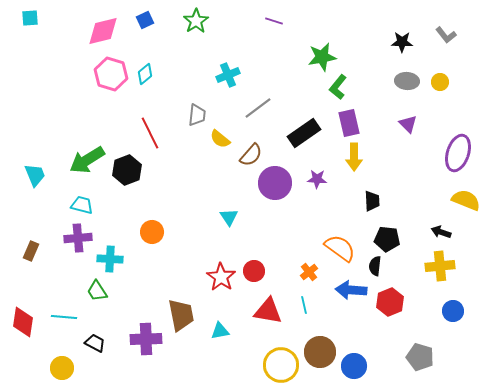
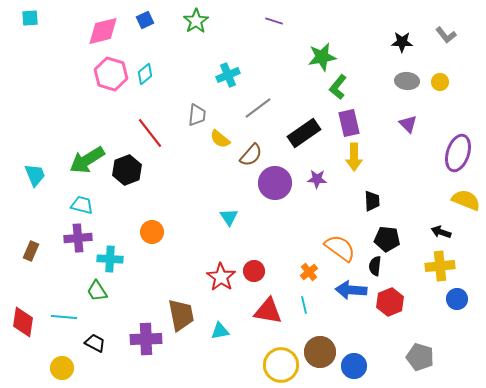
red line at (150, 133): rotated 12 degrees counterclockwise
blue circle at (453, 311): moved 4 px right, 12 px up
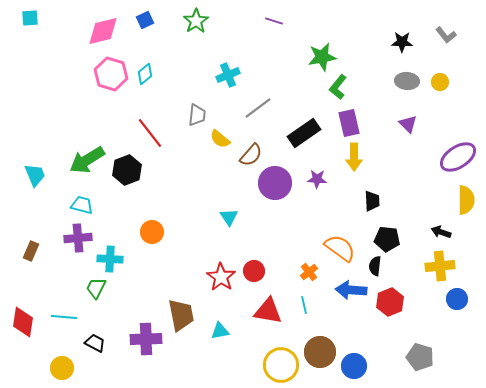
purple ellipse at (458, 153): moved 4 px down; rotated 39 degrees clockwise
yellow semicircle at (466, 200): rotated 68 degrees clockwise
green trapezoid at (97, 291): moved 1 px left, 3 px up; rotated 60 degrees clockwise
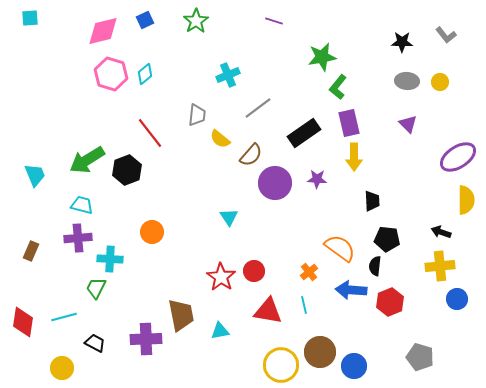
cyan line at (64, 317): rotated 20 degrees counterclockwise
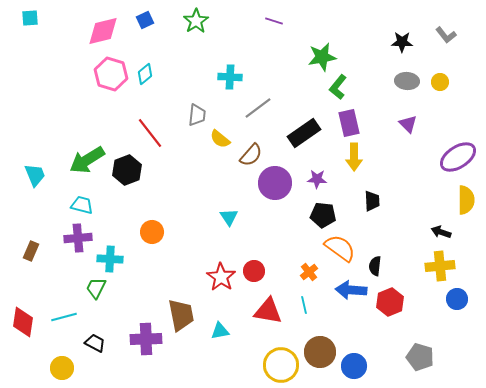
cyan cross at (228, 75): moved 2 px right, 2 px down; rotated 25 degrees clockwise
black pentagon at (387, 239): moved 64 px left, 24 px up
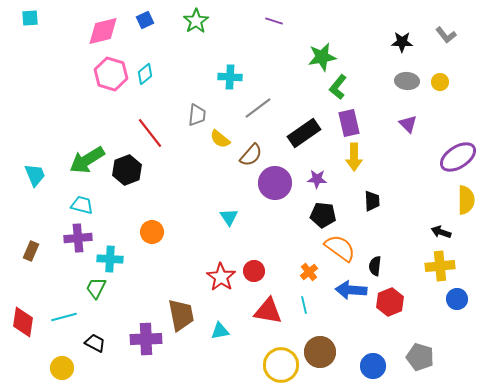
blue circle at (354, 366): moved 19 px right
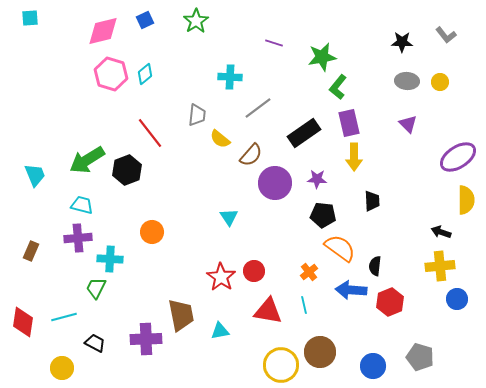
purple line at (274, 21): moved 22 px down
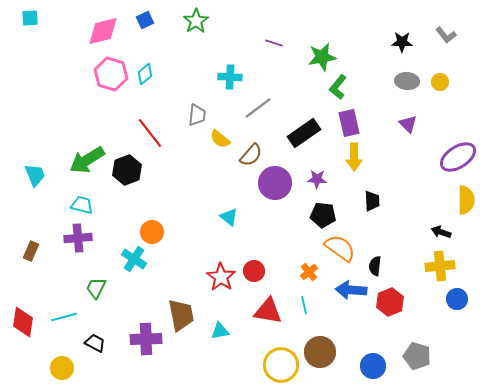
cyan triangle at (229, 217): rotated 18 degrees counterclockwise
cyan cross at (110, 259): moved 24 px right; rotated 30 degrees clockwise
gray pentagon at (420, 357): moved 3 px left, 1 px up
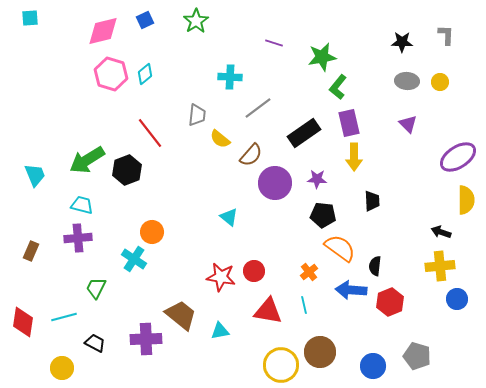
gray L-shape at (446, 35): rotated 140 degrees counterclockwise
red star at (221, 277): rotated 24 degrees counterclockwise
brown trapezoid at (181, 315): rotated 40 degrees counterclockwise
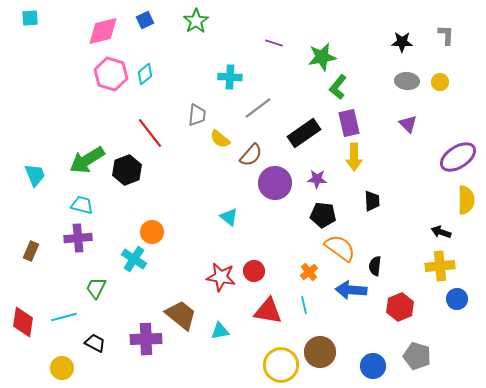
red hexagon at (390, 302): moved 10 px right, 5 px down
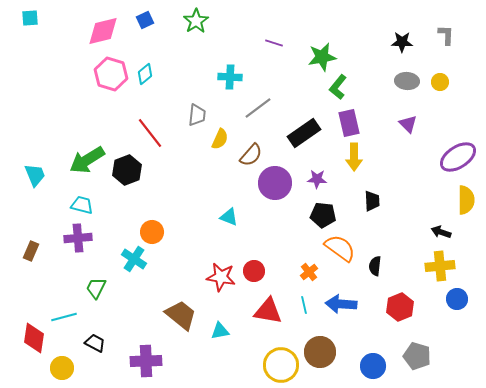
yellow semicircle at (220, 139): rotated 105 degrees counterclockwise
cyan triangle at (229, 217): rotated 18 degrees counterclockwise
blue arrow at (351, 290): moved 10 px left, 14 px down
red diamond at (23, 322): moved 11 px right, 16 px down
purple cross at (146, 339): moved 22 px down
